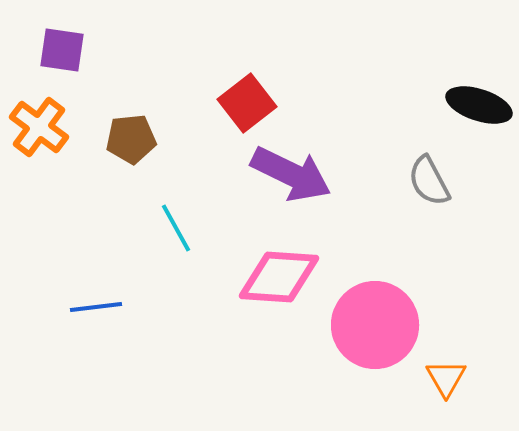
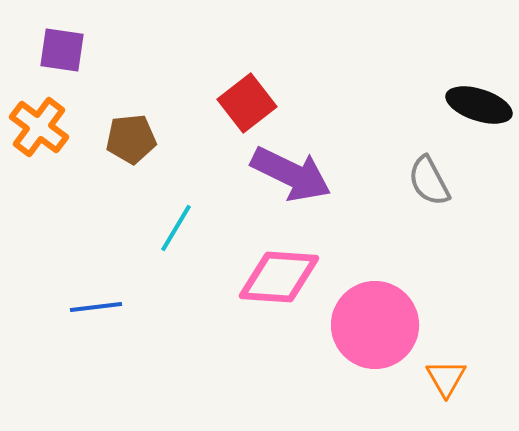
cyan line: rotated 60 degrees clockwise
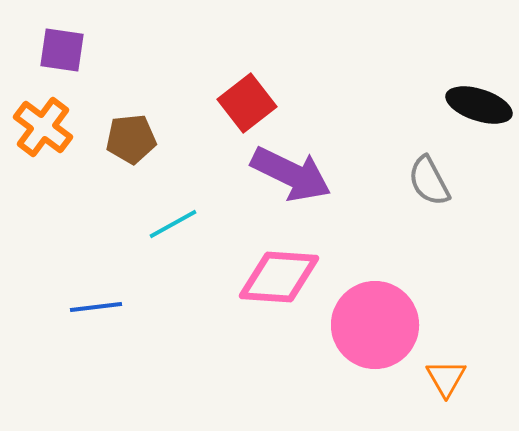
orange cross: moved 4 px right
cyan line: moved 3 px left, 4 px up; rotated 30 degrees clockwise
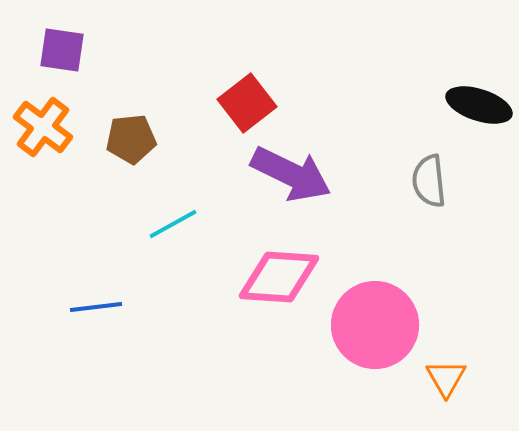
gray semicircle: rotated 22 degrees clockwise
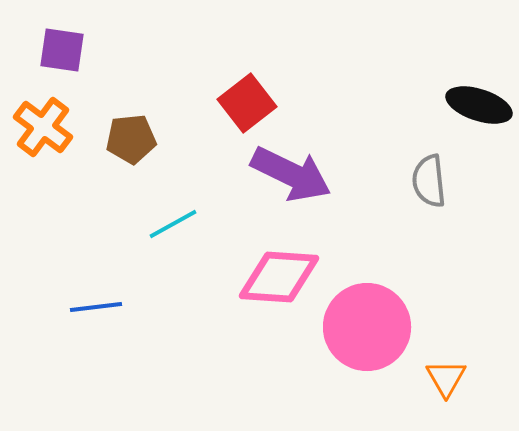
pink circle: moved 8 px left, 2 px down
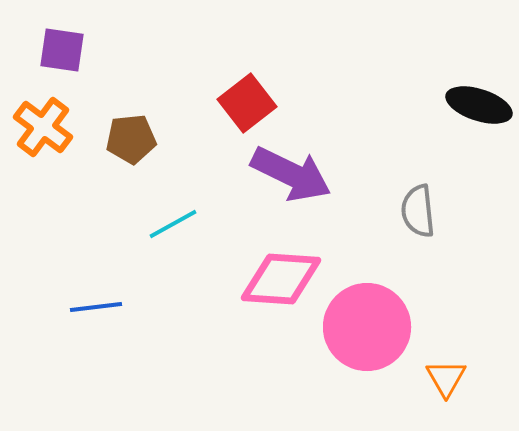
gray semicircle: moved 11 px left, 30 px down
pink diamond: moved 2 px right, 2 px down
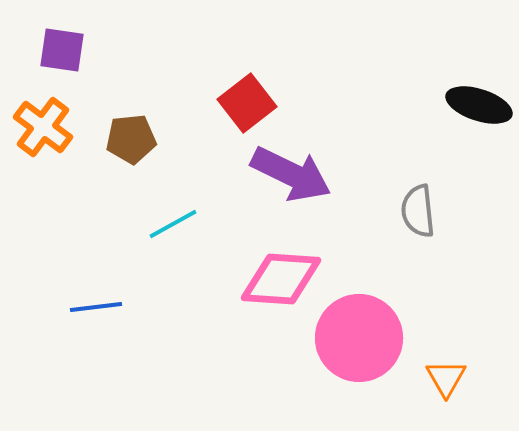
pink circle: moved 8 px left, 11 px down
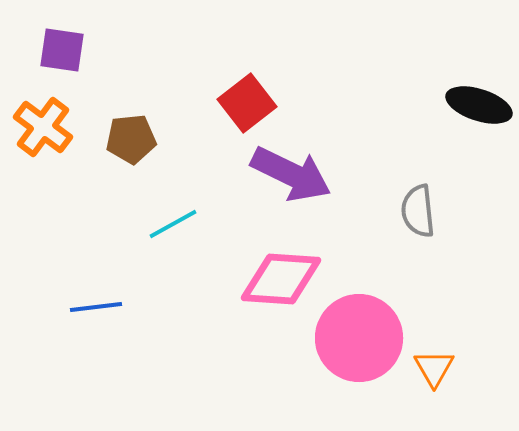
orange triangle: moved 12 px left, 10 px up
